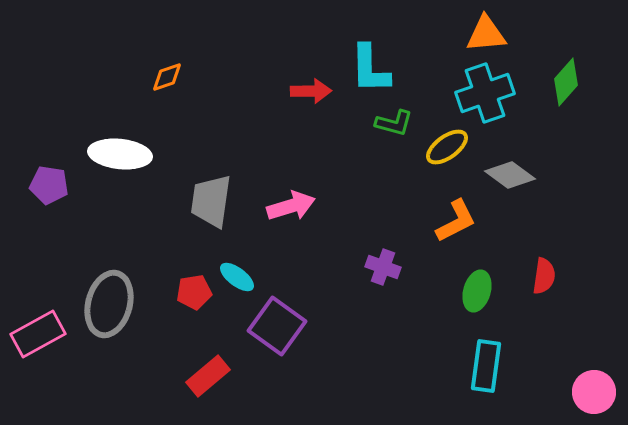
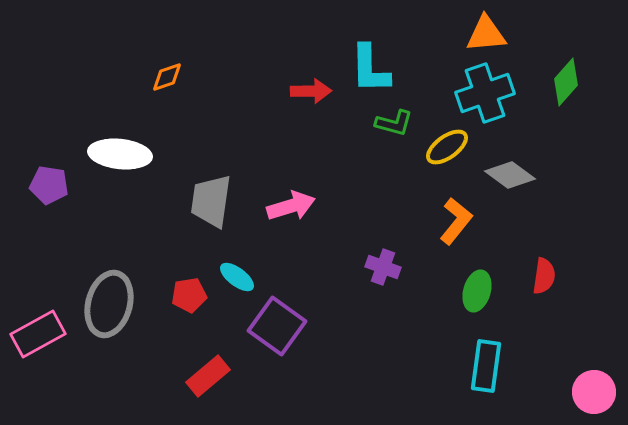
orange L-shape: rotated 24 degrees counterclockwise
red pentagon: moved 5 px left, 3 px down
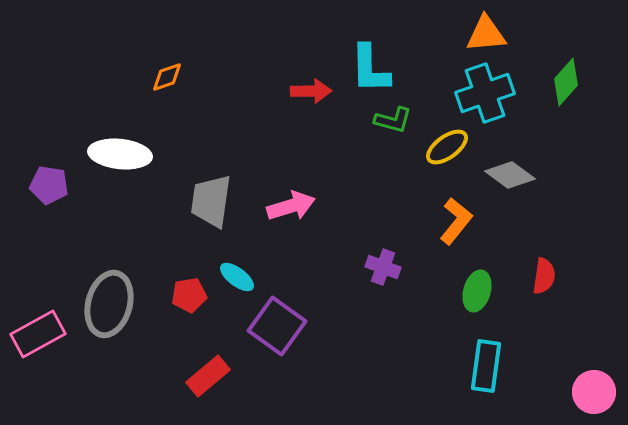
green L-shape: moved 1 px left, 3 px up
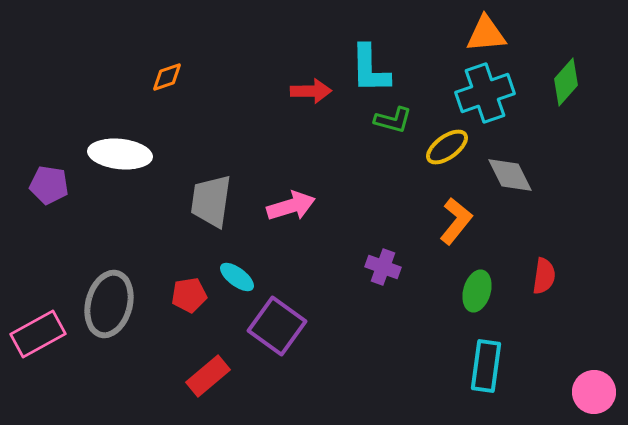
gray diamond: rotated 27 degrees clockwise
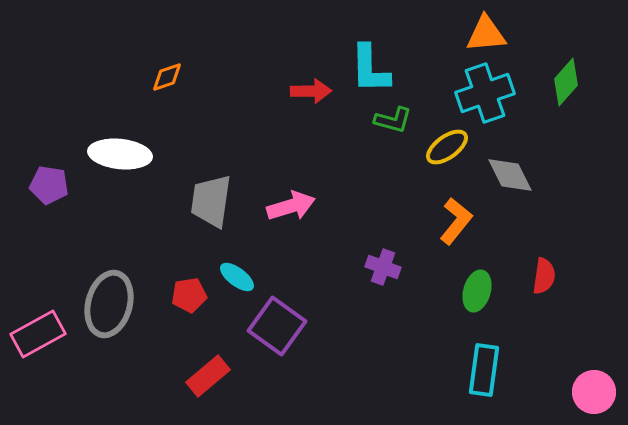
cyan rectangle: moved 2 px left, 4 px down
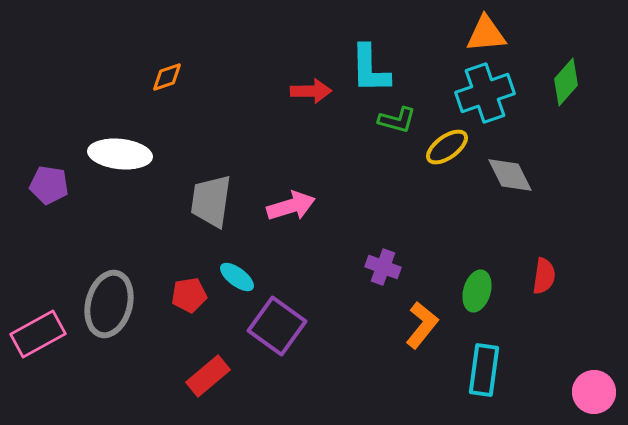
green L-shape: moved 4 px right
orange L-shape: moved 34 px left, 104 px down
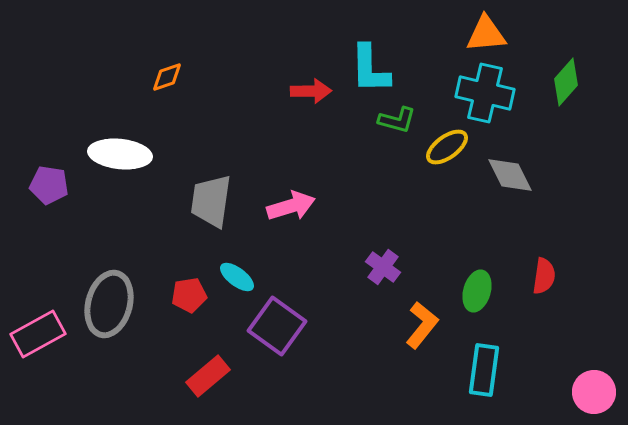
cyan cross: rotated 32 degrees clockwise
purple cross: rotated 16 degrees clockwise
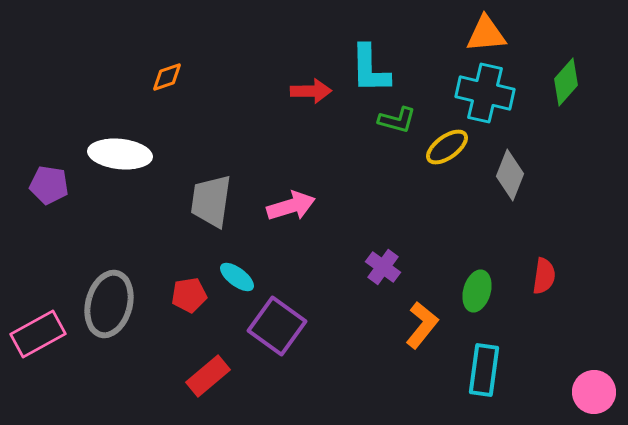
gray diamond: rotated 48 degrees clockwise
